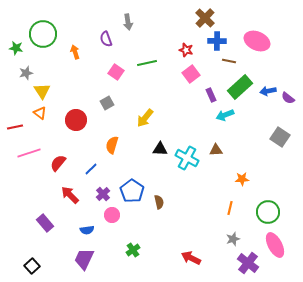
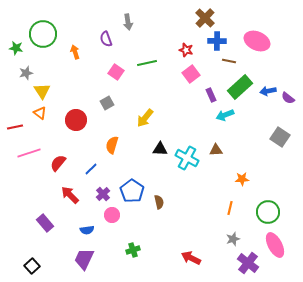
green cross at (133, 250): rotated 16 degrees clockwise
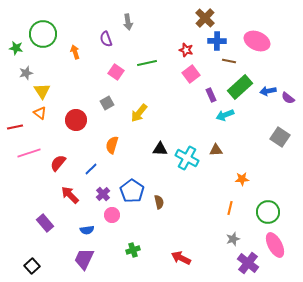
yellow arrow at (145, 118): moved 6 px left, 5 px up
red arrow at (191, 258): moved 10 px left
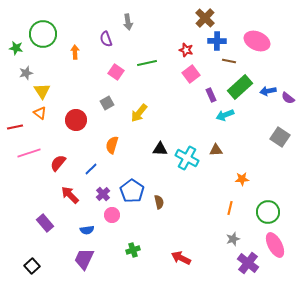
orange arrow at (75, 52): rotated 16 degrees clockwise
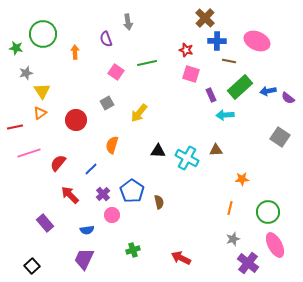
pink square at (191, 74): rotated 36 degrees counterclockwise
orange triangle at (40, 113): rotated 48 degrees clockwise
cyan arrow at (225, 115): rotated 18 degrees clockwise
black triangle at (160, 149): moved 2 px left, 2 px down
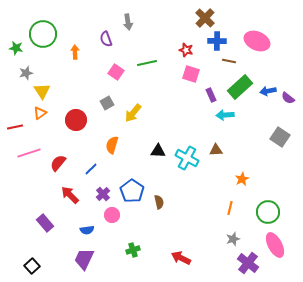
yellow arrow at (139, 113): moved 6 px left
orange star at (242, 179): rotated 24 degrees counterclockwise
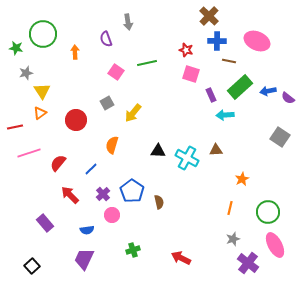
brown cross at (205, 18): moved 4 px right, 2 px up
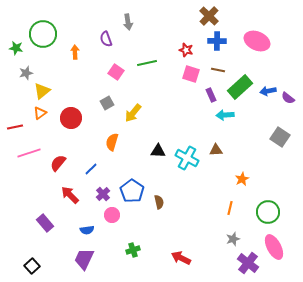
brown line at (229, 61): moved 11 px left, 9 px down
yellow triangle at (42, 91): rotated 24 degrees clockwise
red circle at (76, 120): moved 5 px left, 2 px up
orange semicircle at (112, 145): moved 3 px up
pink ellipse at (275, 245): moved 1 px left, 2 px down
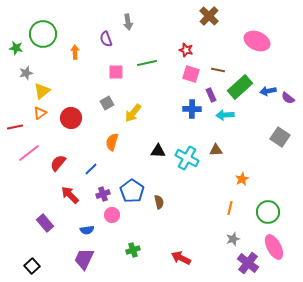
blue cross at (217, 41): moved 25 px left, 68 px down
pink square at (116, 72): rotated 35 degrees counterclockwise
pink line at (29, 153): rotated 20 degrees counterclockwise
purple cross at (103, 194): rotated 24 degrees clockwise
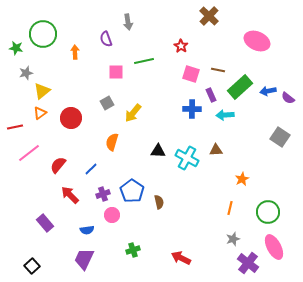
red star at (186, 50): moved 5 px left, 4 px up; rotated 16 degrees clockwise
green line at (147, 63): moved 3 px left, 2 px up
red semicircle at (58, 163): moved 2 px down
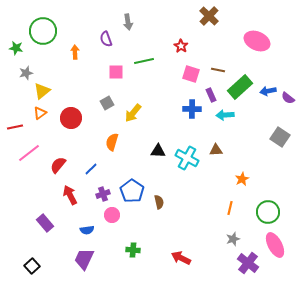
green circle at (43, 34): moved 3 px up
red arrow at (70, 195): rotated 18 degrees clockwise
pink ellipse at (274, 247): moved 1 px right, 2 px up
green cross at (133, 250): rotated 24 degrees clockwise
